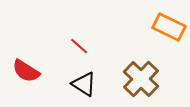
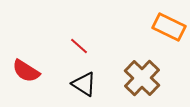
brown cross: moved 1 px right, 1 px up
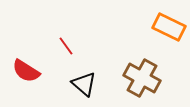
red line: moved 13 px left; rotated 12 degrees clockwise
brown cross: rotated 15 degrees counterclockwise
black triangle: rotated 8 degrees clockwise
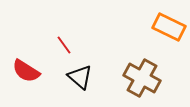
red line: moved 2 px left, 1 px up
black triangle: moved 4 px left, 7 px up
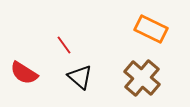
orange rectangle: moved 18 px left, 2 px down
red semicircle: moved 2 px left, 2 px down
brown cross: rotated 12 degrees clockwise
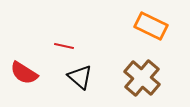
orange rectangle: moved 3 px up
red line: moved 1 px down; rotated 42 degrees counterclockwise
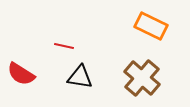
red semicircle: moved 3 px left, 1 px down
black triangle: rotated 32 degrees counterclockwise
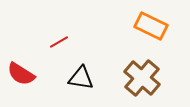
red line: moved 5 px left, 4 px up; rotated 42 degrees counterclockwise
black triangle: moved 1 px right, 1 px down
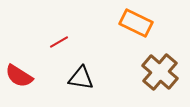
orange rectangle: moved 15 px left, 3 px up
red semicircle: moved 2 px left, 2 px down
brown cross: moved 18 px right, 6 px up
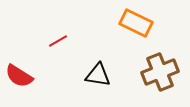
red line: moved 1 px left, 1 px up
brown cross: rotated 27 degrees clockwise
black triangle: moved 17 px right, 3 px up
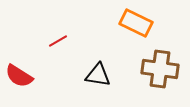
brown cross: moved 3 px up; rotated 30 degrees clockwise
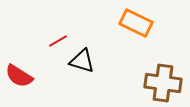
brown cross: moved 3 px right, 14 px down
black triangle: moved 16 px left, 14 px up; rotated 8 degrees clockwise
